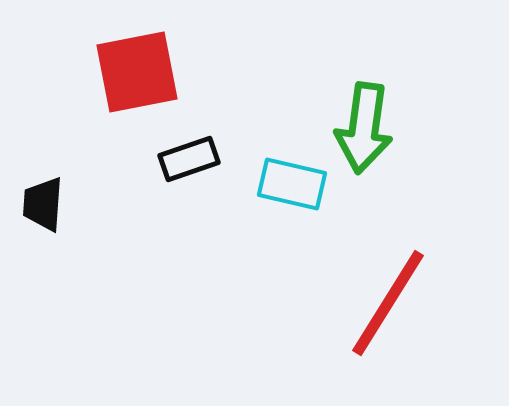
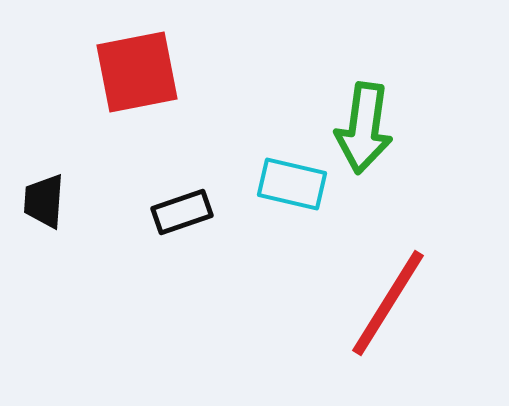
black rectangle: moved 7 px left, 53 px down
black trapezoid: moved 1 px right, 3 px up
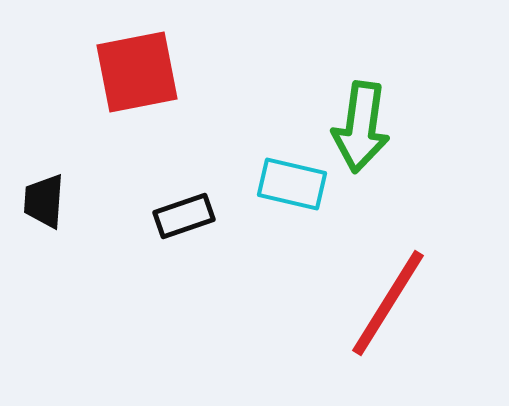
green arrow: moved 3 px left, 1 px up
black rectangle: moved 2 px right, 4 px down
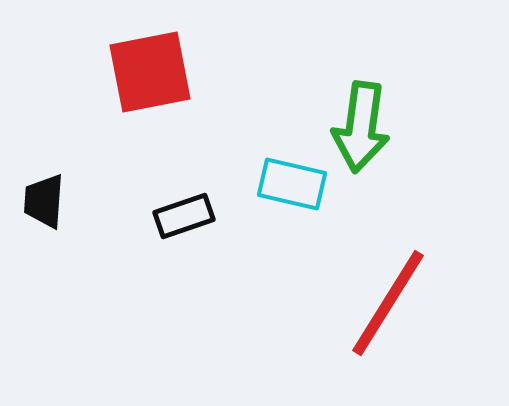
red square: moved 13 px right
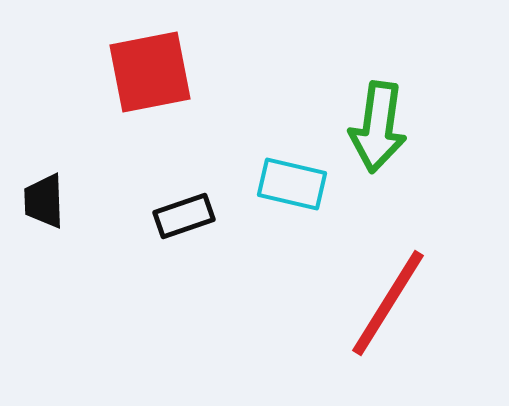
green arrow: moved 17 px right
black trapezoid: rotated 6 degrees counterclockwise
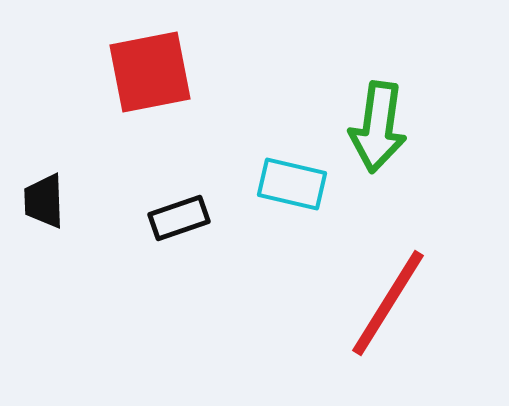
black rectangle: moved 5 px left, 2 px down
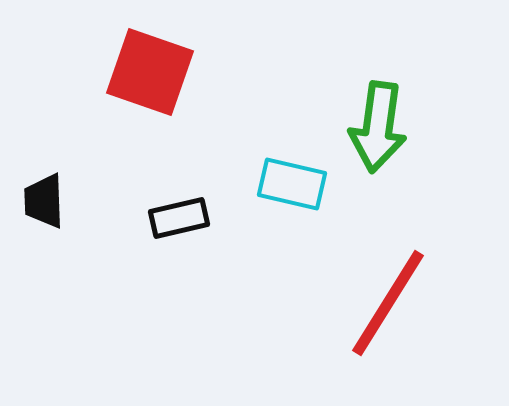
red square: rotated 30 degrees clockwise
black rectangle: rotated 6 degrees clockwise
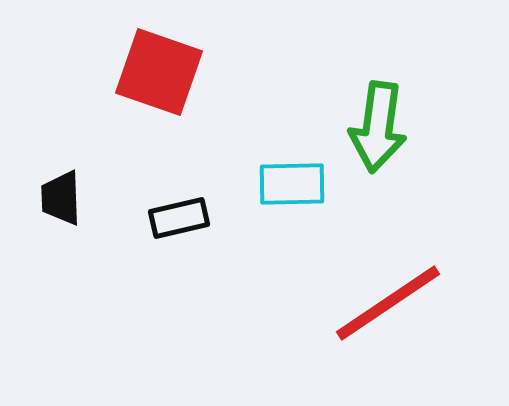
red square: moved 9 px right
cyan rectangle: rotated 14 degrees counterclockwise
black trapezoid: moved 17 px right, 3 px up
red line: rotated 24 degrees clockwise
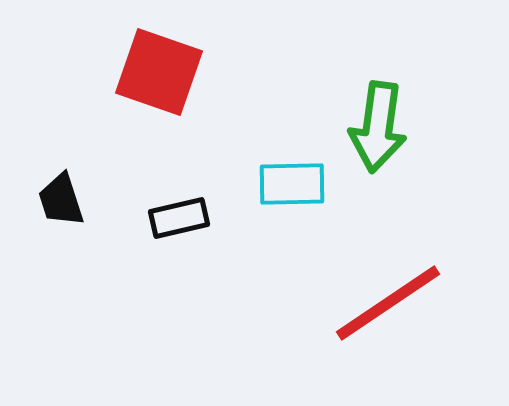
black trapezoid: moved 2 px down; rotated 16 degrees counterclockwise
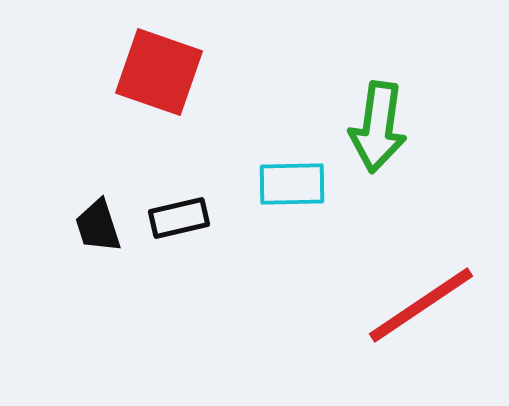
black trapezoid: moved 37 px right, 26 px down
red line: moved 33 px right, 2 px down
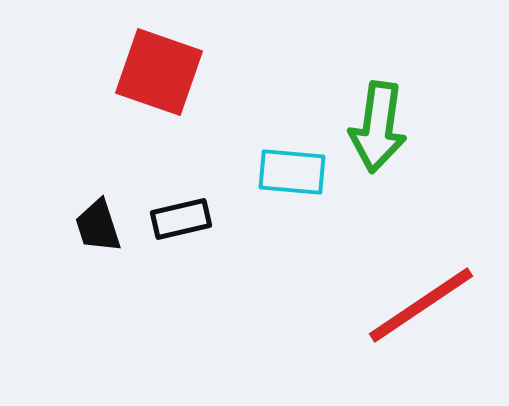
cyan rectangle: moved 12 px up; rotated 6 degrees clockwise
black rectangle: moved 2 px right, 1 px down
